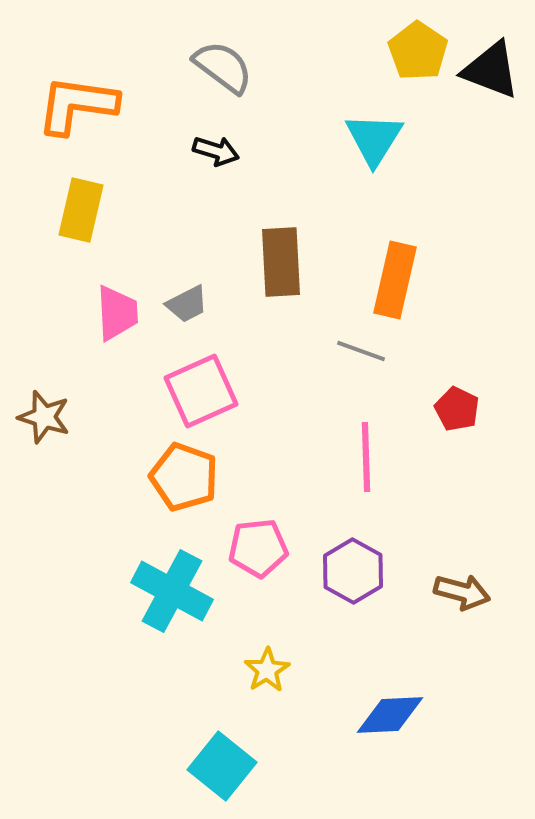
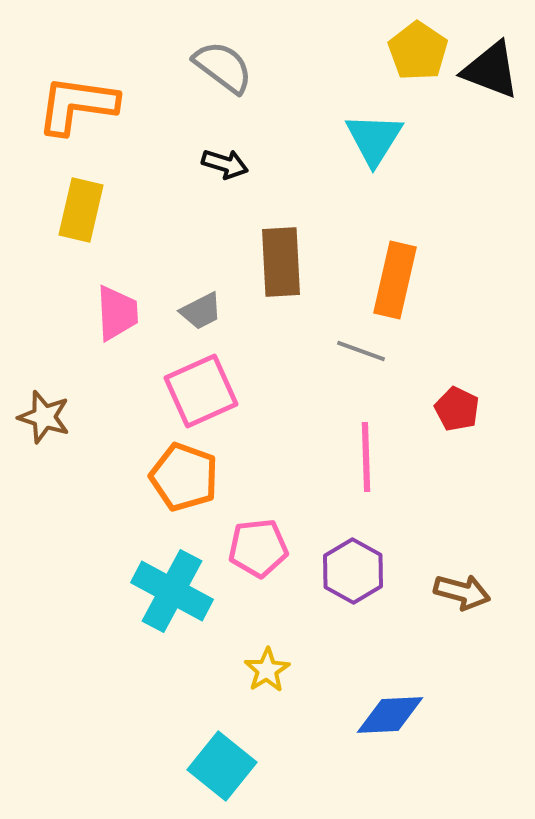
black arrow: moved 9 px right, 13 px down
gray trapezoid: moved 14 px right, 7 px down
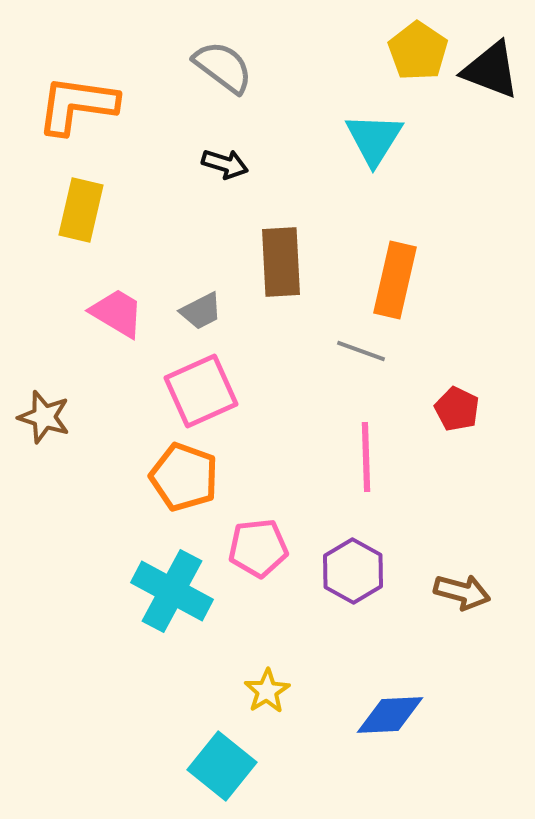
pink trapezoid: rotated 56 degrees counterclockwise
yellow star: moved 21 px down
